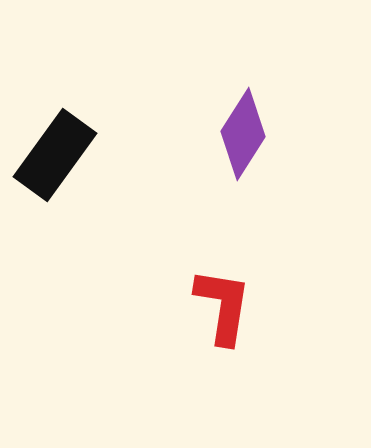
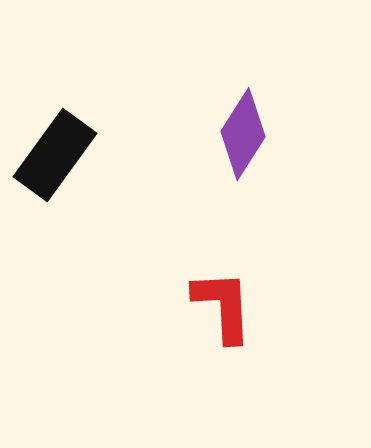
red L-shape: rotated 12 degrees counterclockwise
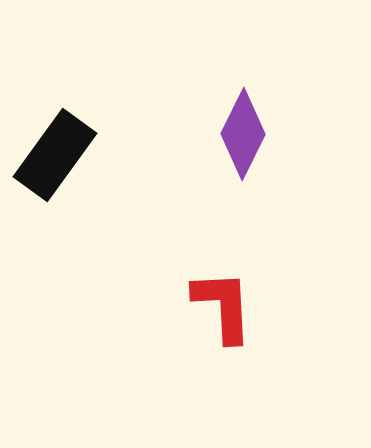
purple diamond: rotated 6 degrees counterclockwise
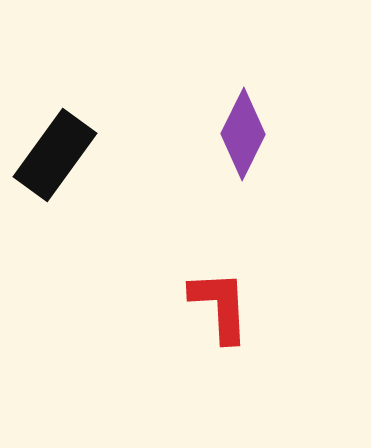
red L-shape: moved 3 px left
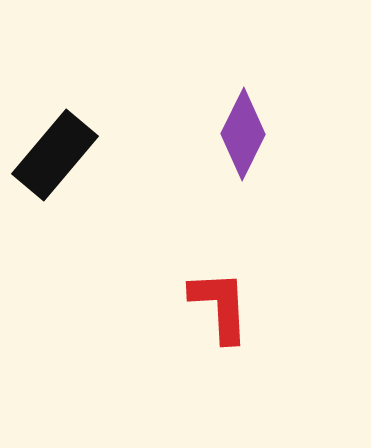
black rectangle: rotated 4 degrees clockwise
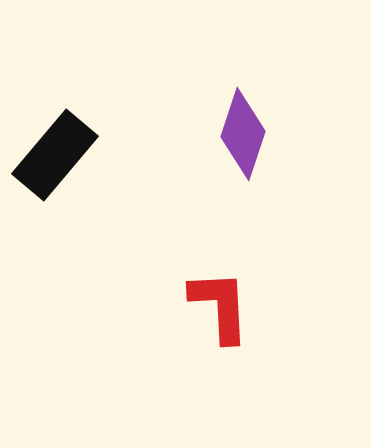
purple diamond: rotated 8 degrees counterclockwise
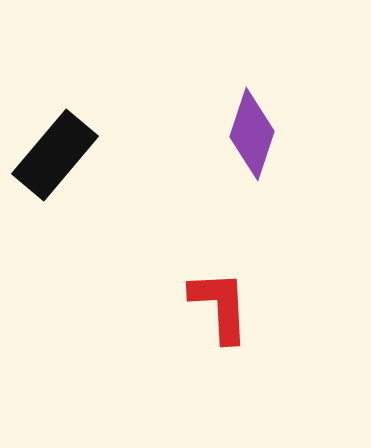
purple diamond: moved 9 px right
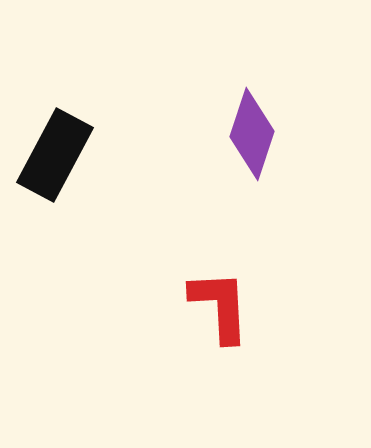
black rectangle: rotated 12 degrees counterclockwise
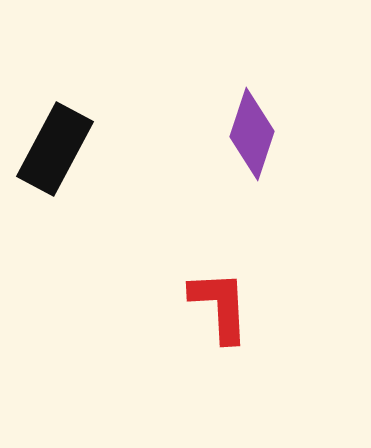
black rectangle: moved 6 px up
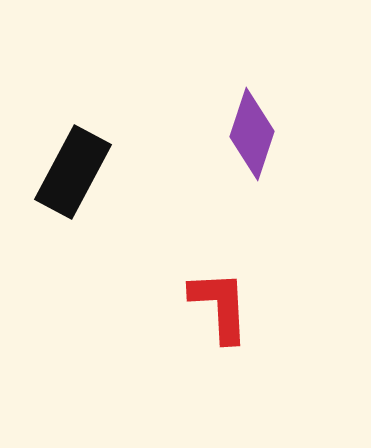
black rectangle: moved 18 px right, 23 px down
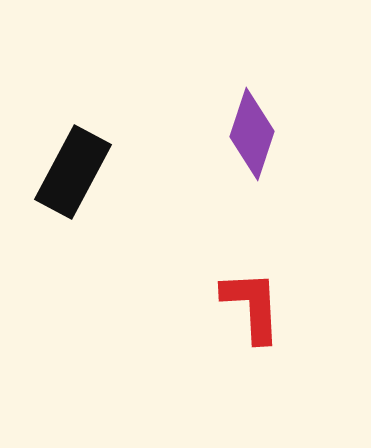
red L-shape: moved 32 px right
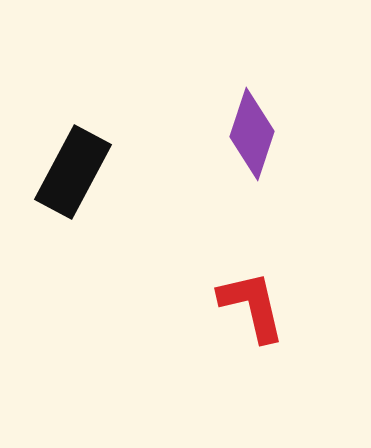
red L-shape: rotated 10 degrees counterclockwise
